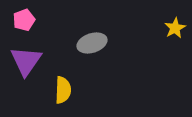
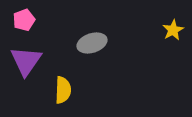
yellow star: moved 2 px left, 2 px down
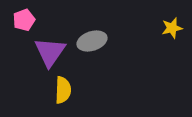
yellow star: moved 1 px left, 2 px up; rotated 15 degrees clockwise
gray ellipse: moved 2 px up
purple triangle: moved 24 px right, 9 px up
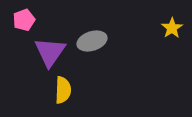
yellow star: rotated 20 degrees counterclockwise
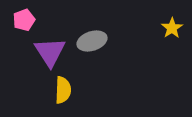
purple triangle: rotated 8 degrees counterclockwise
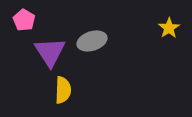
pink pentagon: rotated 20 degrees counterclockwise
yellow star: moved 3 px left
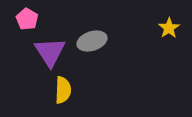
pink pentagon: moved 3 px right, 1 px up
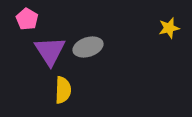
yellow star: rotated 20 degrees clockwise
gray ellipse: moved 4 px left, 6 px down
purple triangle: moved 1 px up
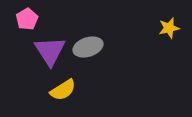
pink pentagon: rotated 10 degrees clockwise
yellow semicircle: rotated 56 degrees clockwise
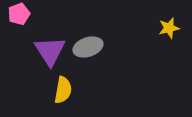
pink pentagon: moved 8 px left, 5 px up; rotated 10 degrees clockwise
yellow semicircle: rotated 48 degrees counterclockwise
